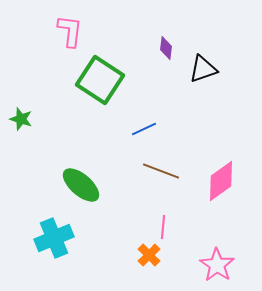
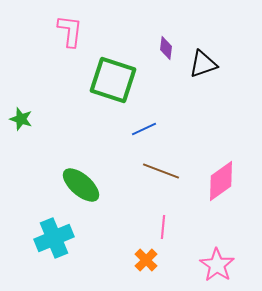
black triangle: moved 5 px up
green square: moved 13 px right; rotated 15 degrees counterclockwise
orange cross: moved 3 px left, 5 px down
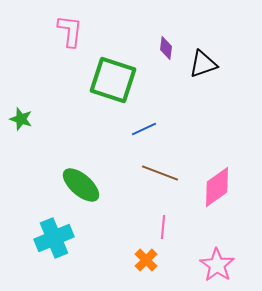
brown line: moved 1 px left, 2 px down
pink diamond: moved 4 px left, 6 px down
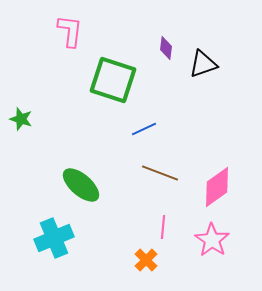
pink star: moved 5 px left, 25 px up
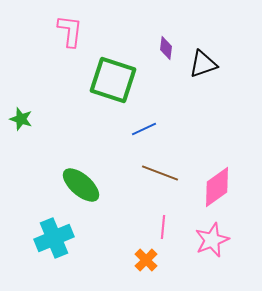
pink star: rotated 16 degrees clockwise
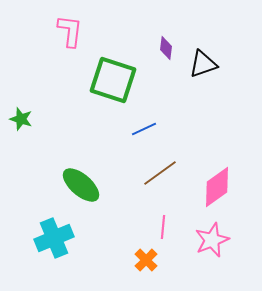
brown line: rotated 57 degrees counterclockwise
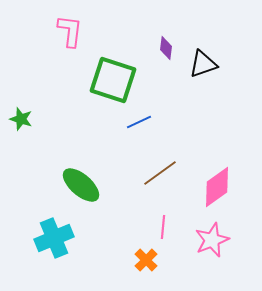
blue line: moved 5 px left, 7 px up
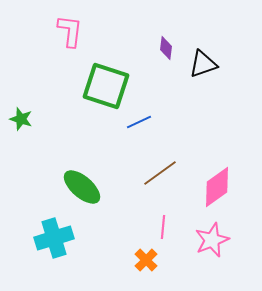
green square: moved 7 px left, 6 px down
green ellipse: moved 1 px right, 2 px down
cyan cross: rotated 6 degrees clockwise
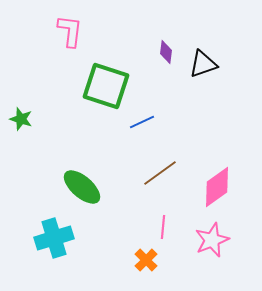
purple diamond: moved 4 px down
blue line: moved 3 px right
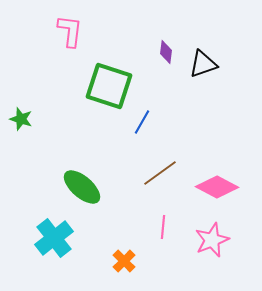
green square: moved 3 px right
blue line: rotated 35 degrees counterclockwise
pink diamond: rotated 63 degrees clockwise
cyan cross: rotated 21 degrees counterclockwise
orange cross: moved 22 px left, 1 px down
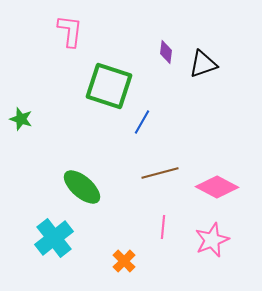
brown line: rotated 21 degrees clockwise
